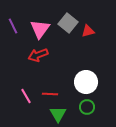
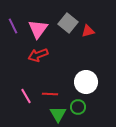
pink triangle: moved 2 px left
green circle: moved 9 px left
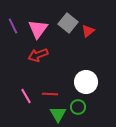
red triangle: rotated 24 degrees counterclockwise
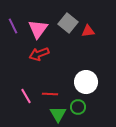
red triangle: rotated 32 degrees clockwise
red arrow: moved 1 px right, 1 px up
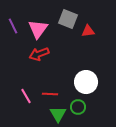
gray square: moved 4 px up; rotated 18 degrees counterclockwise
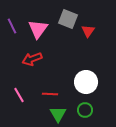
purple line: moved 1 px left
red triangle: rotated 48 degrees counterclockwise
red arrow: moved 7 px left, 5 px down
pink line: moved 7 px left, 1 px up
green circle: moved 7 px right, 3 px down
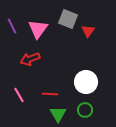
red arrow: moved 2 px left
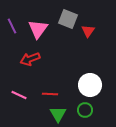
white circle: moved 4 px right, 3 px down
pink line: rotated 35 degrees counterclockwise
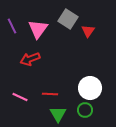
gray square: rotated 12 degrees clockwise
white circle: moved 3 px down
pink line: moved 1 px right, 2 px down
